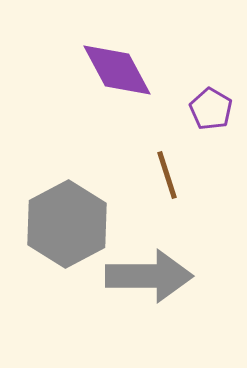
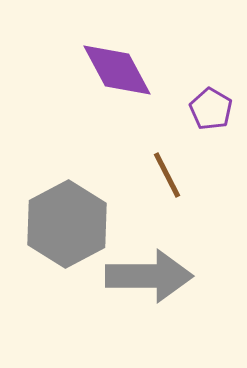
brown line: rotated 9 degrees counterclockwise
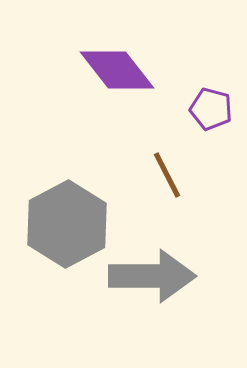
purple diamond: rotated 10 degrees counterclockwise
purple pentagon: rotated 15 degrees counterclockwise
gray arrow: moved 3 px right
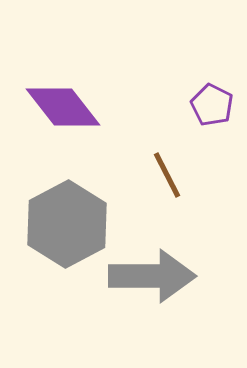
purple diamond: moved 54 px left, 37 px down
purple pentagon: moved 1 px right, 4 px up; rotated 12 degrees clockwise
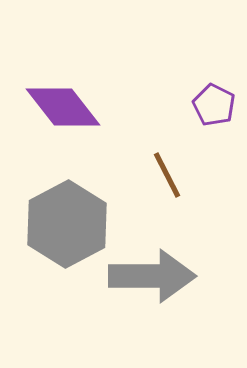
purple pentagon: moved 2 px right
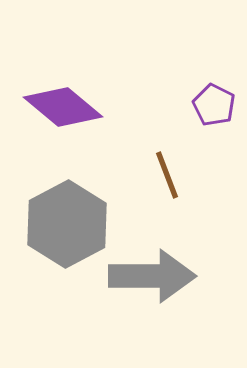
purple diamond: rotated 12 degrees counterclockwise
brown line: rotated 6 degrees clockwise
